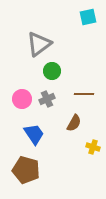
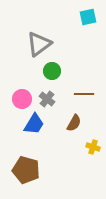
gray cross: rotated 28 degrees counterclockwise
blue trapezoid: moved 10 px up; rotated 65 degrees clockwise
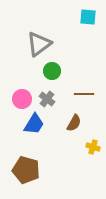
cyan square: rotated 18 degrees clockwise
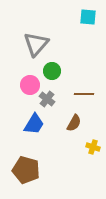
gray triangle: moved 3 px left; rotated 12 degrees counterclockwise
pink circle: moved 8 px right, 14 px up
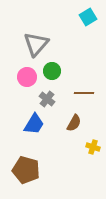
cyan square: rotated 36 degrees counterclockwise
pink circle: moved 3 px left, 8 px up
brown line: moved 1 px up
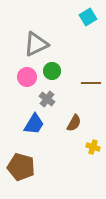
gray triangle: rotated 24 degrees clockwise
brown line: moved 7 px right, 10 px up
brown pentagon: moved 5 px left, 3 px up
